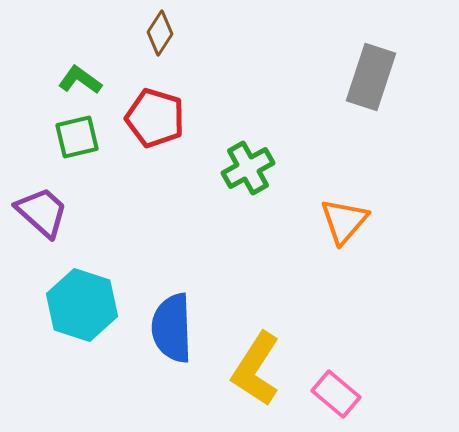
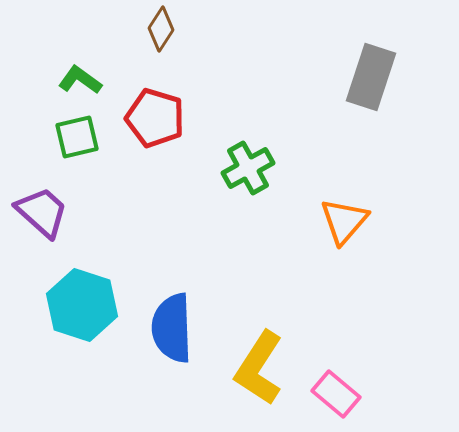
brown diamond: moved 1 px right, 4 px up
yellow L-shape: moved 3 px right, 1 px up
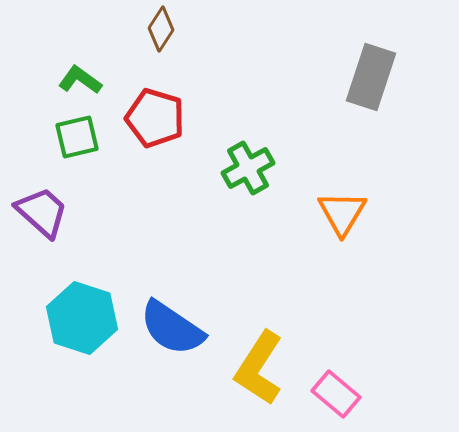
orange triangle: moved 2 px left, 8 px up; rotated 10 degrees counterclockwise
cyan hexagon: moved 13 px down
blue semicircle: rotated 54 degrees counterclockwise
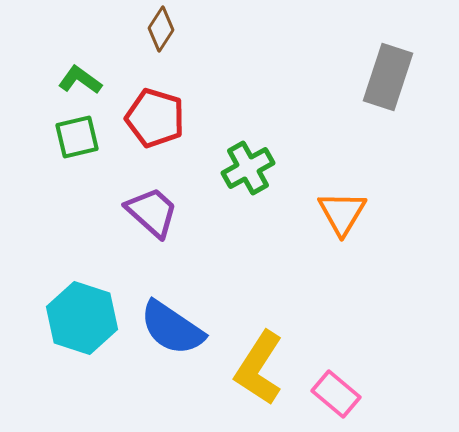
gray rectangle: moved 17 px right
purple trapezoid: moved 110 px right
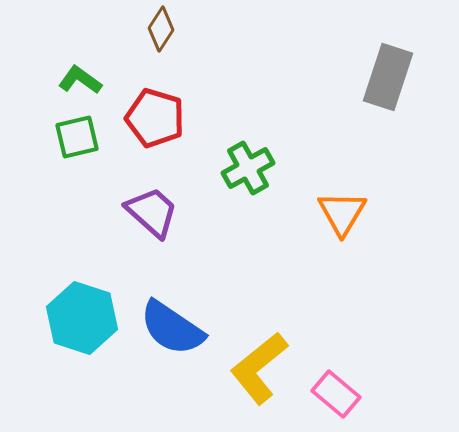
yellow L-shape: rotated 18 degrees clockwise
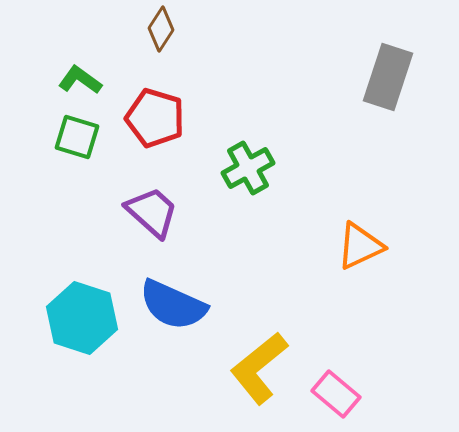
green square: rotated 30 degrees clockwise
orange triangle: moved 18 px right, 33 px down; rotated 34 degrees clockwise
blue semicircle: moved 1 px right, 23 px up; rotated 10 degrees counterclockwise
